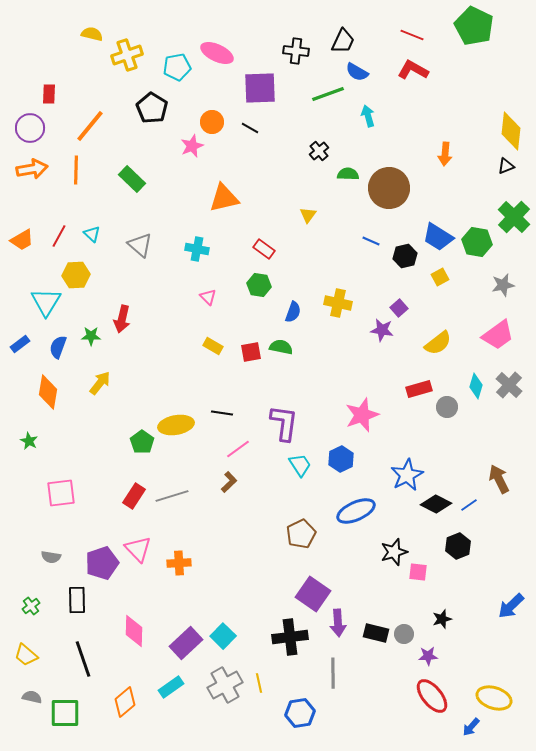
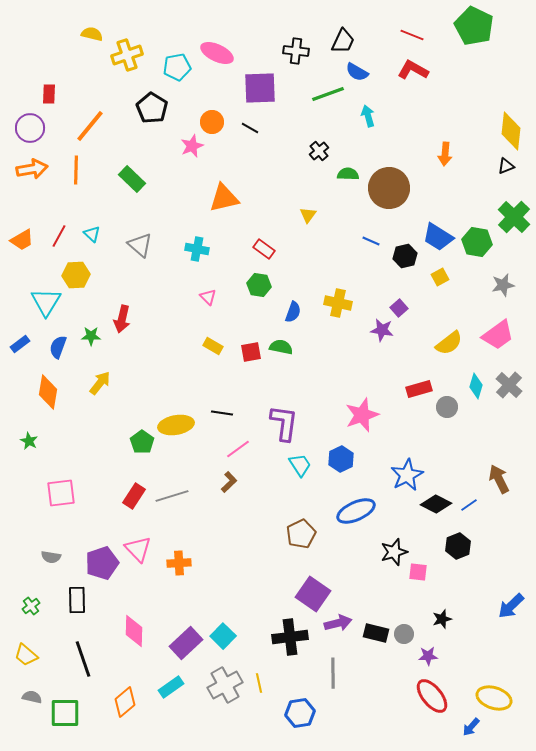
yellow semicircle at (438, 343): moved 11 px right
purple arrow at (338, 623): rotated 100 degrees counterclockwise
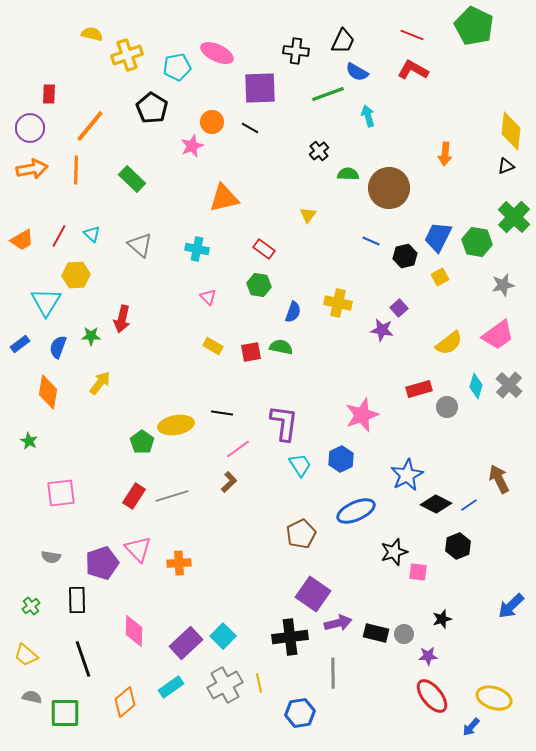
blue trapezoid at (438, 237): rotated 84 degrees clockwise
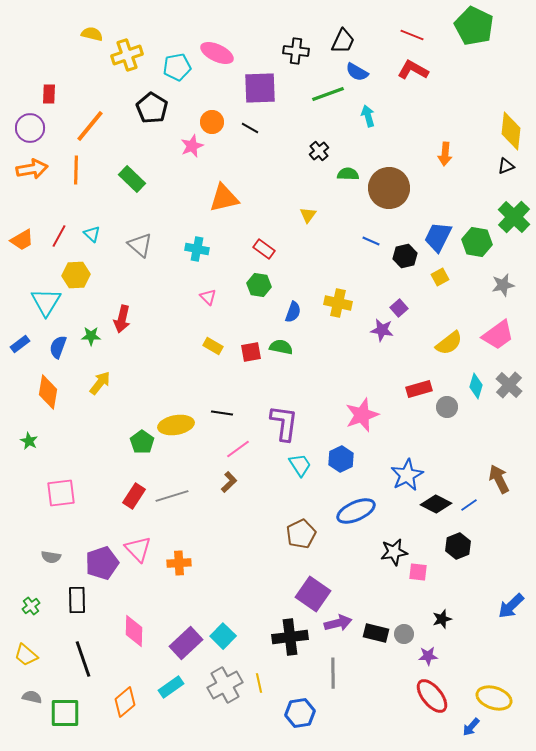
black star at (394, 552): rotated 8 degrees clockwise
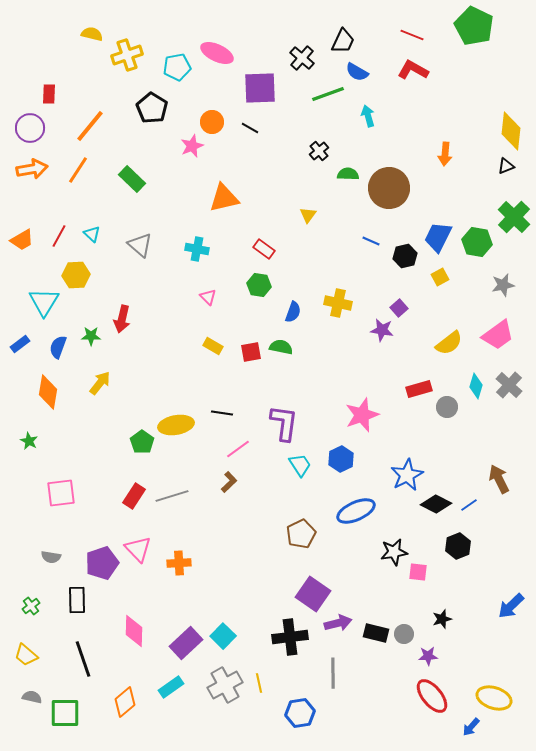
black cross at (296, 51): moved 6 px right, 7 px down; rotated 35 degrees clockwise
orange line at (76, 170): moved 2 px right; rotated 32 degrees clockwise
cyan triangle at (46, 302): moved 2 px left
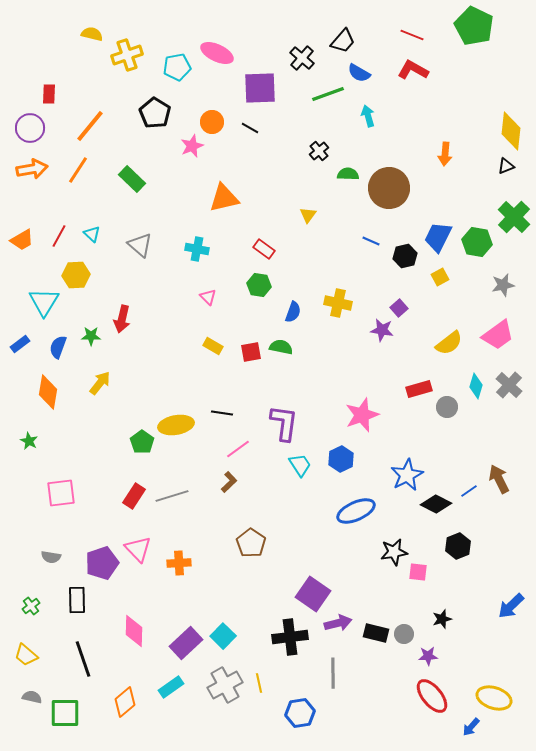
black trapezoid at (343, 41): rotated 16 degrees clockwise
blue semicircle at (357, 72): moved 2 px right, 1 px down
black pentagon at (152, 108): moved 3 px right, 5 px down
blue line at (469, 505): moved 14 px up
brown pentagon at (301, 534): moved 50 px left, 9 px down; rotated 12 degrees counterclockwise
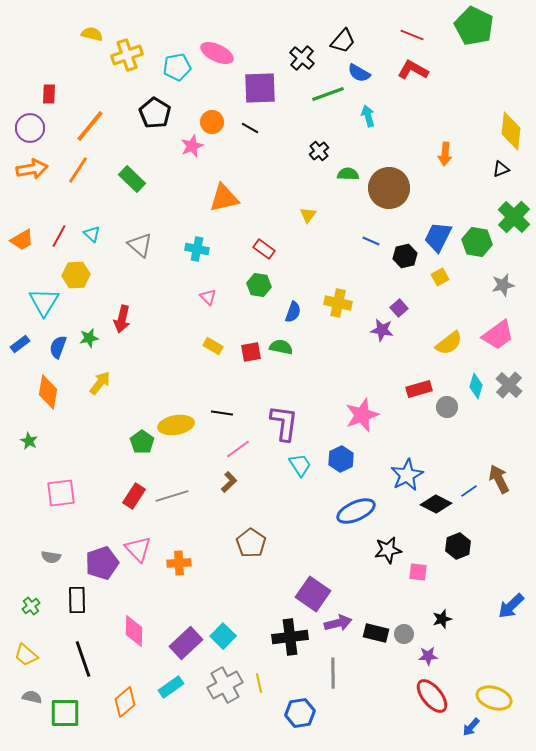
black triangle at (506, 166): moved 5 px left, 3 px down
green star at (91, 336): moved 2 px left, 2 px down; rotated 12 degrees counterclockwise
black star at (394, 552): moved 6 px left, 2 px up
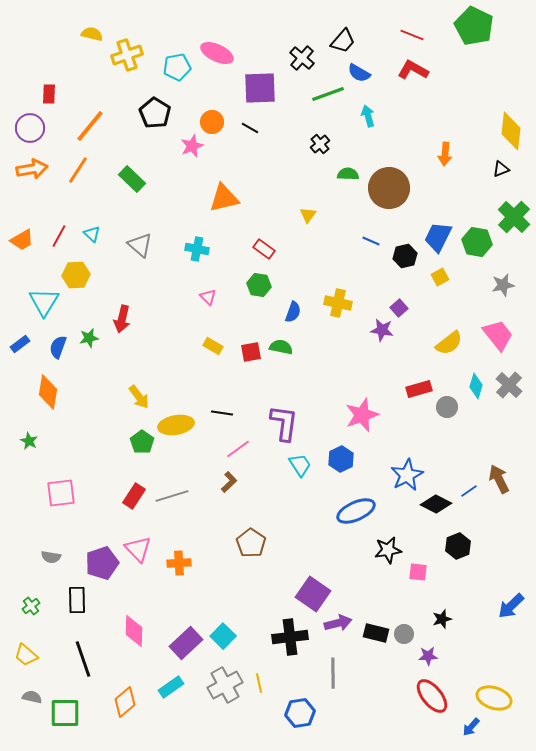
black cross at (319, 151): moved 1 px right, 7 px up
pink trapezoid at (498, 335): rotated 92 degrees counterclockwise
yellow arrow at (100, 383): moved 39 px right, 14 px down; rotated 105 degrees clockwise
